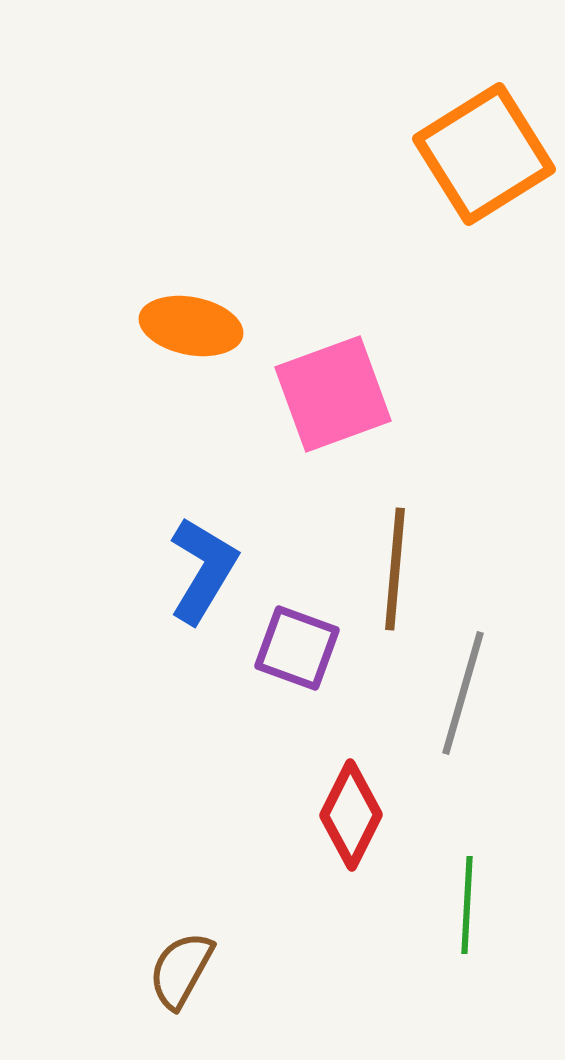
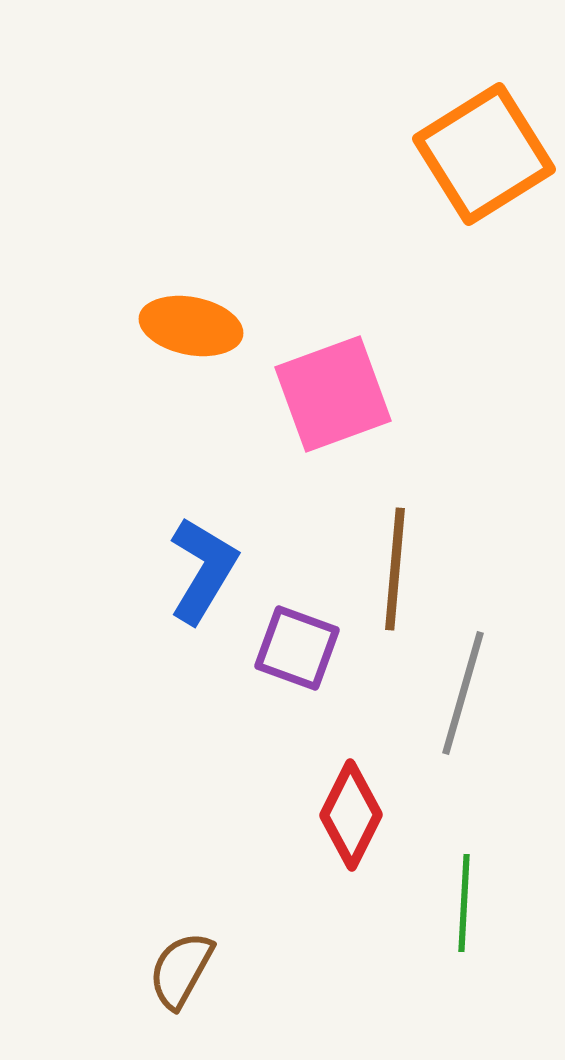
green line: moved 3 px left, 2 px up
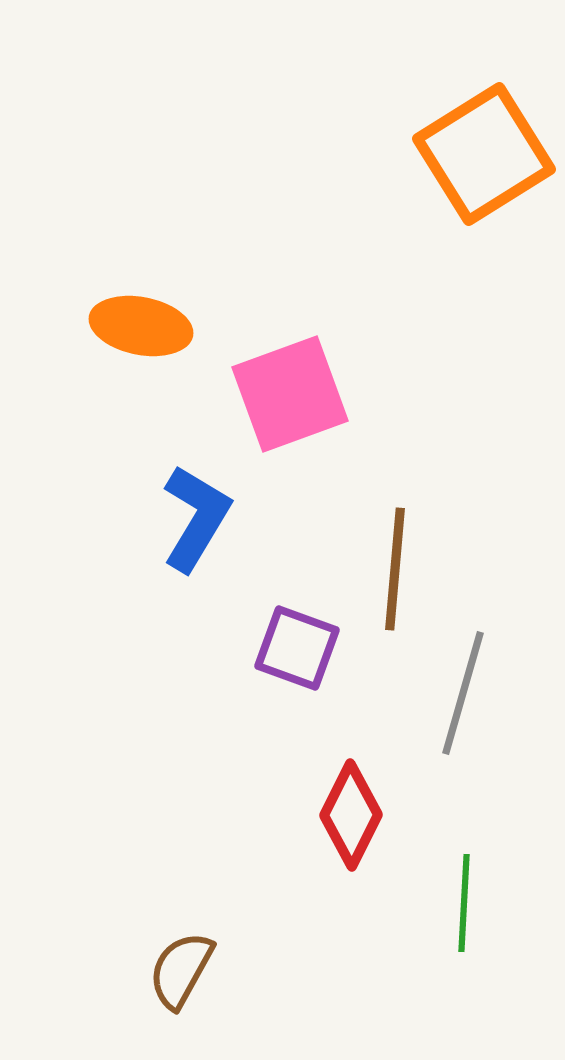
orange ellipse: moved 50 px left
pink square: moved 43 px left
blue L-shape: moved 7 px left, 52 px up
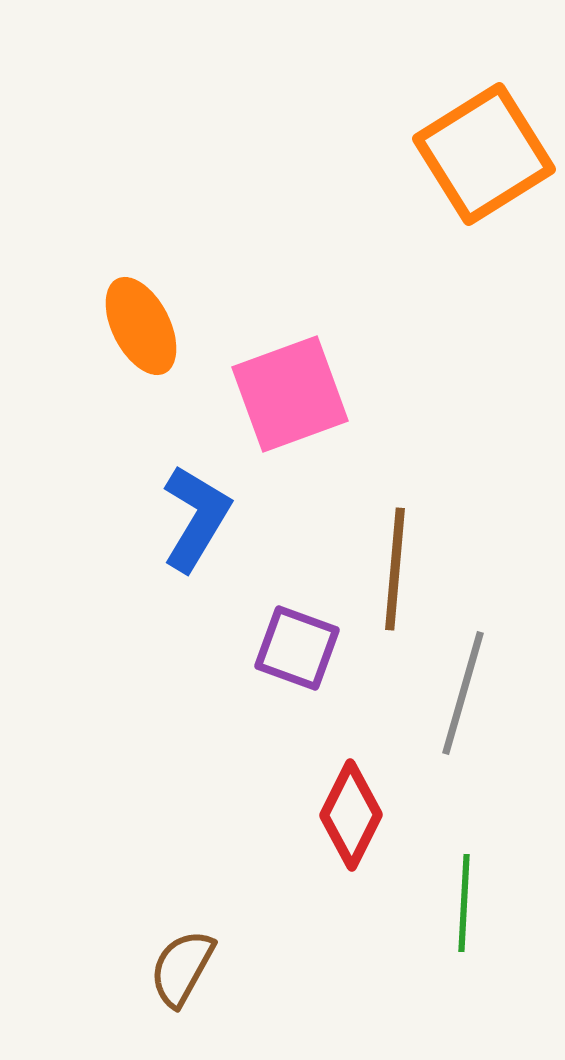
orange ellipse: rotated 52 degrees clockwise
brown semicircle: moved 1 px right, 2 px up
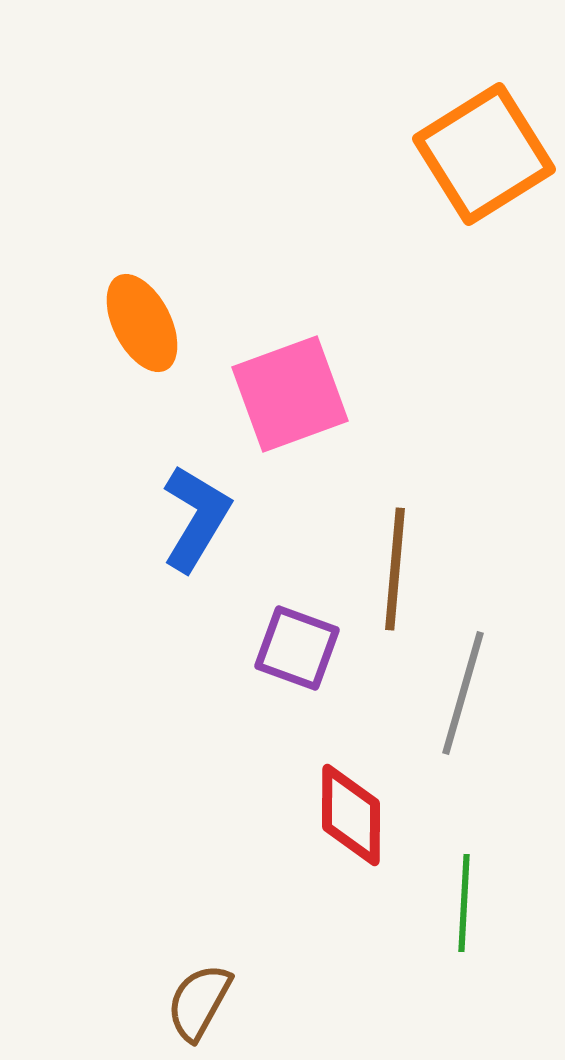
orange ellipse: moved 1 px right, 3 px up
red diamond: rotated 26 degrees counterclockwise
brown semicircle: moved 17 px right, 34 px down
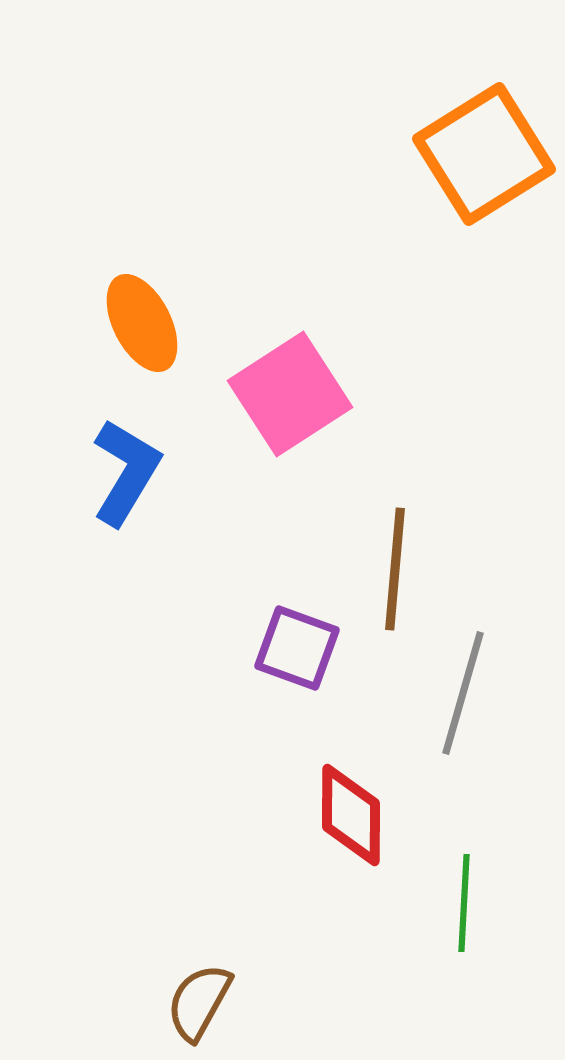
pink square: rotated 13 degrees counterclockwise
blue L-shape: moved 70 px left, 46 px up
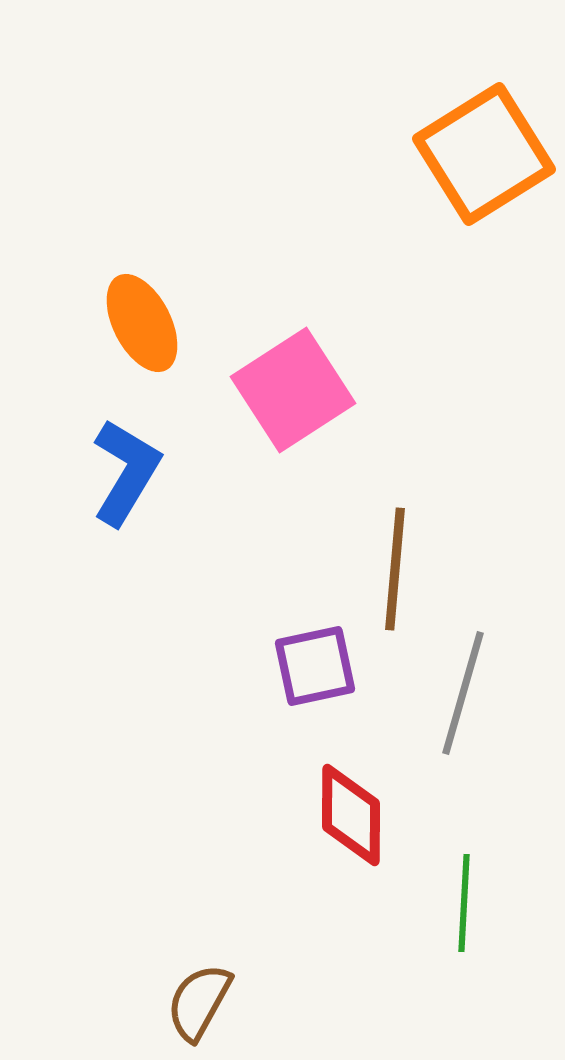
pink square: moved 3 px right, 4 px up
purple square: moved 18 px right, 18 px down; rotated 32 degrees counterclockwise
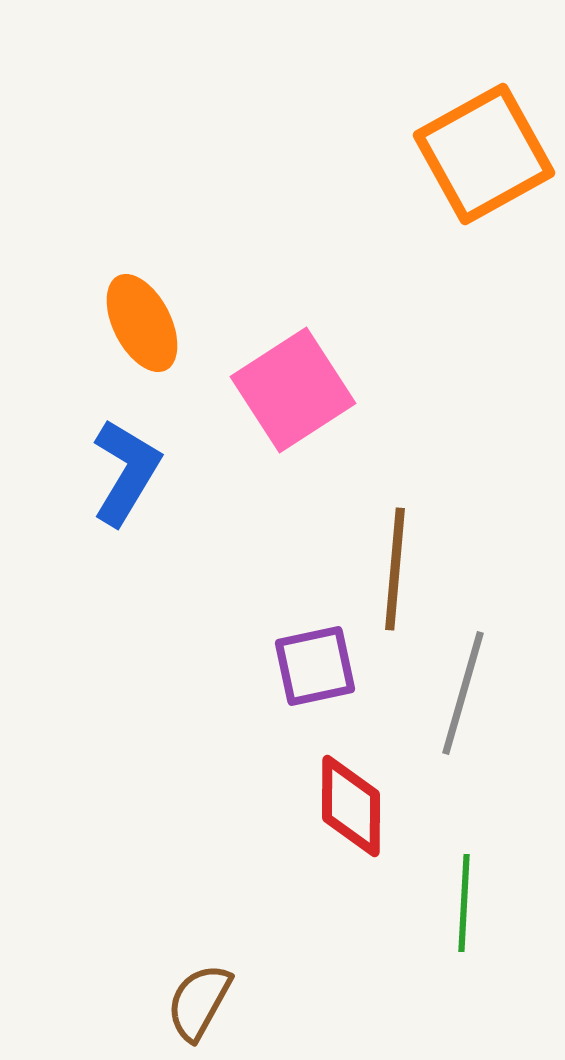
orange square: rotated 3 degrees clockwise
red diamond: moved 9 px up
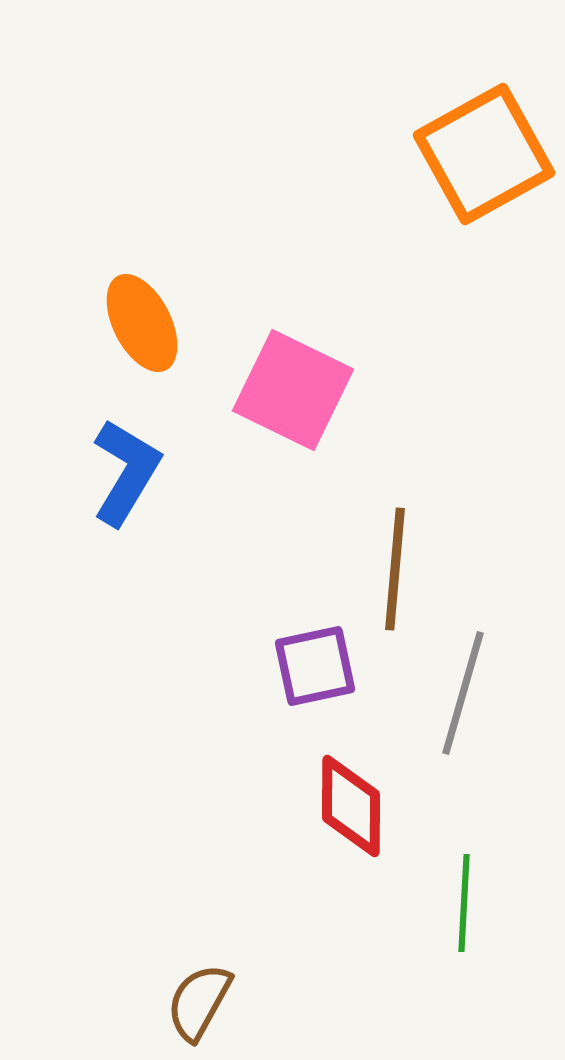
pink square: rotated 31 degrees counterclockwise
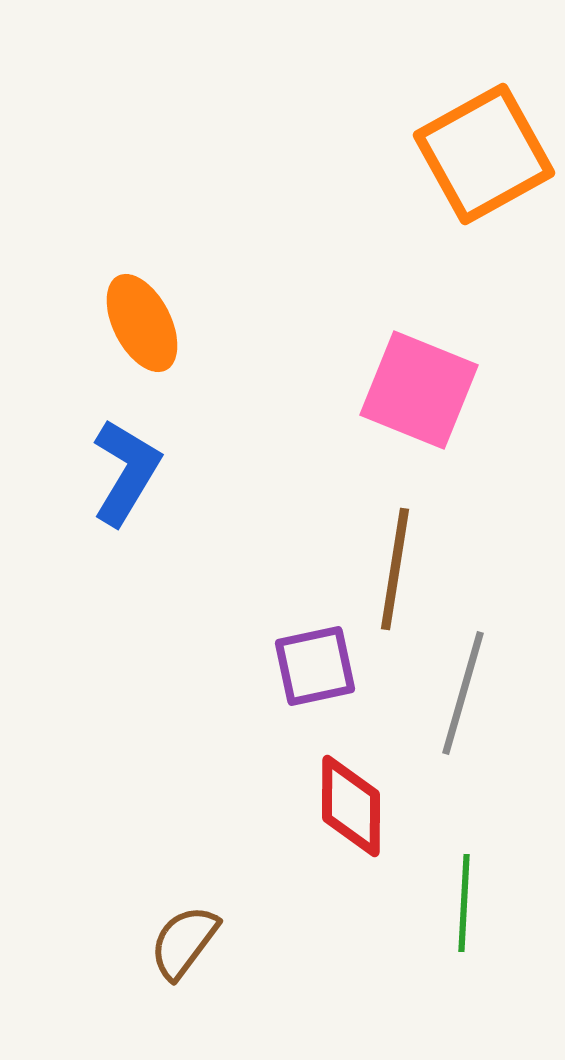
pink square: moved 126 px right; rotated 4 degrees counterclockwise
brown line: rotated 4 degrees clockwise
brown semicircle: moved 15 px left, 60 px up; rotated 8 degrees clockwise
